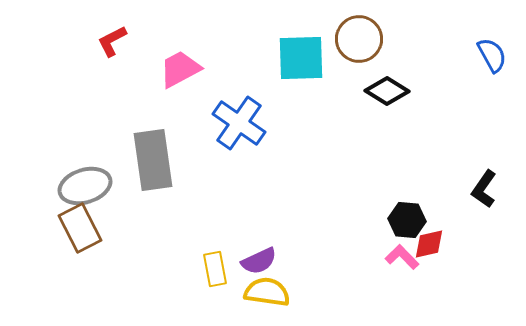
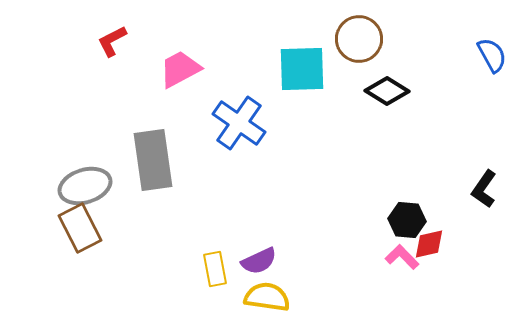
cyan square: moved 1 px right, 11 px down
yellow semicircle: moved 5 px down
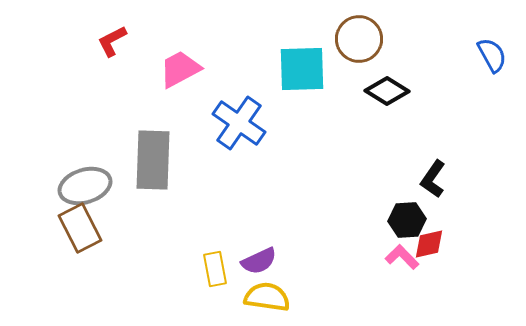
gray rectangle: rotated 10 degrees clockwise
black L-shape: moved 51 px left, 10 px up
black hexagon: rotated 9 degrees counterclockwise
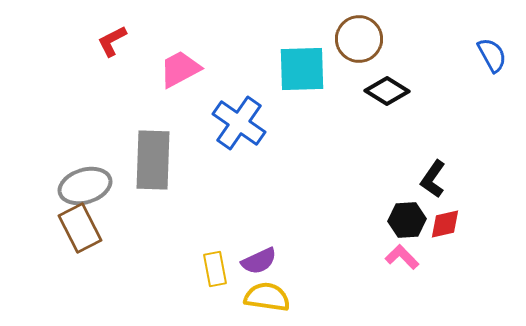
red diamond: moved 16 px right, 20 px up
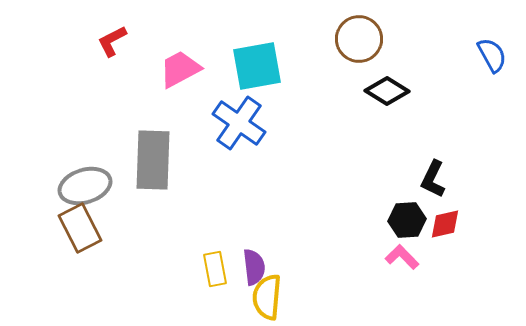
cyan square: moved 45 px left, 3 px up; rotated 8 degrees counterclockwise
black L-shape: rotated 9 degrees counterclockwise
purple semicircle: moved 5 px left, 6 px down; rotated 72 degrees counterclockwise
yellow semicircle: rotated 93 degrees counterclockwise
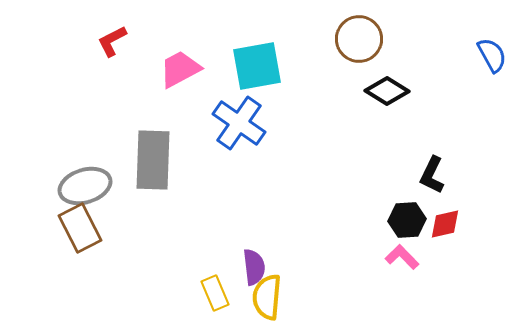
black L-shape: moved 1 px left, 4 px up
yellow rectangle: moved 24 px down; rotated 12 degrees counterclockwise
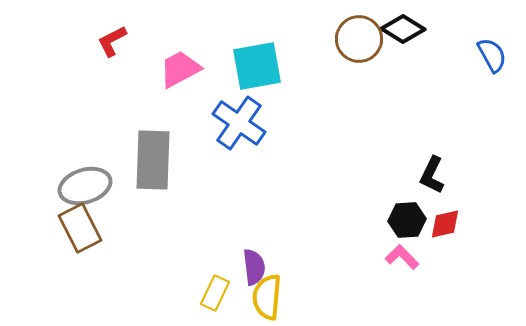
black diamond: moved 16 px right, 62 px up
yellow rectangle: rotated 48 degrees clockwise
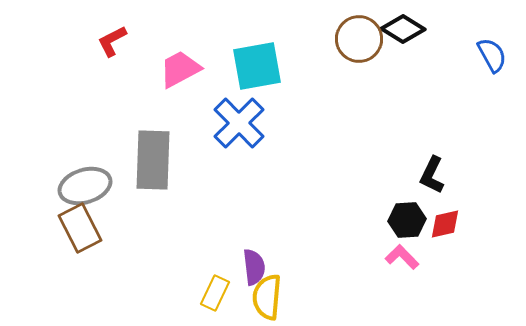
blue cross: rotated 10 degrees clockwise
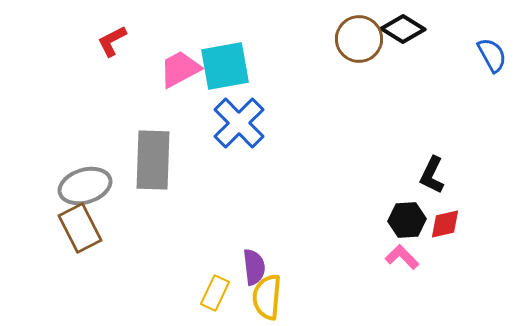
cyan square: moved 32 px left
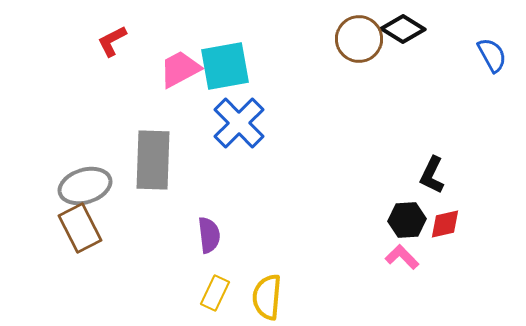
purple semicircle: moved 45 px left, 32 px up
